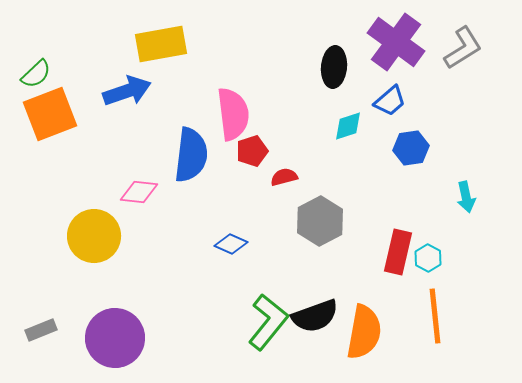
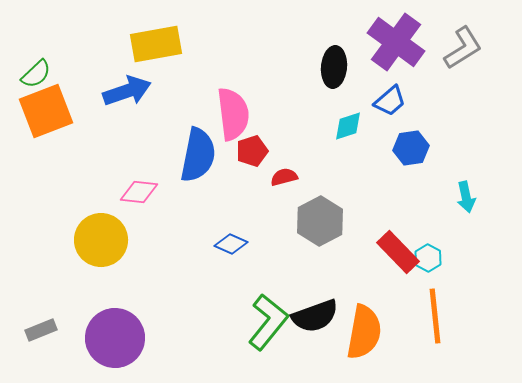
yellow rectangle: moved 5 px left
orange square: moved 4 px left, 3 px up
blue semicircle: moved 7 px right; rotated 4 degrees clockwise
yellow circle: moved 7 px right, 4 px down
red rectangle: rotated 57 degrees counterclockwise
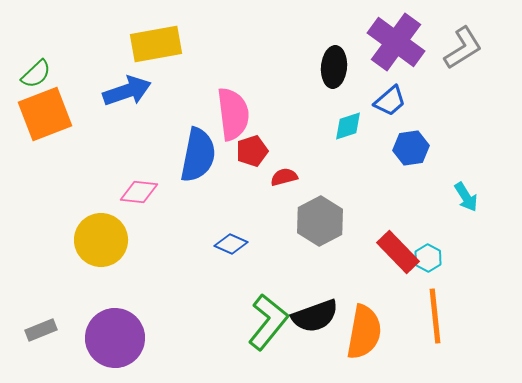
orange square: moved 1 px left, 3 px down
cyan arrow: rotated 20 degrees counterclockwise
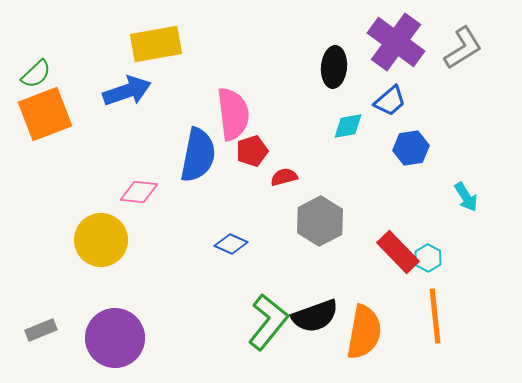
cyan diamond: rotated 8 degrees clockwise
